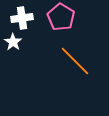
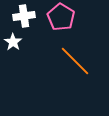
white cross: moved 2 px right, 2 px up
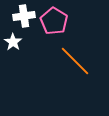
pink pentagon: moved 7 px left, 4 px down
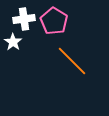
white cross: moved 3 px down
orange line: moved 3 px left
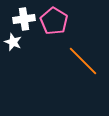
white star: rotated 12 degrees counterclockwise
orange line: moved 11 px right
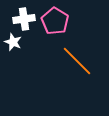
pink pentagon: moved 1 px right
orange line: moved 6 px left
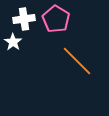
pink pentagon: moved 1 px right, 2 px up
white star: rotated 12 degrees clockwise
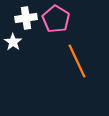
white cross: moved 2 px right, 1 px up
orange line: rotated 20 degrees clockwise
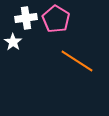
orange line: rotated 32 degrees counterclockwise
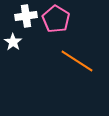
white cross: moved 2 px up
